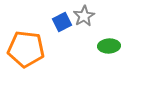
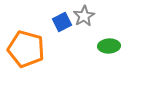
orange pentagon: rotated 9 degrees clockwise
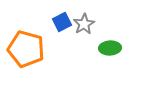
gray star: moved 8 px down
green ellipse: moved 1 px right, 2 px down
